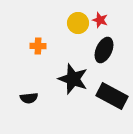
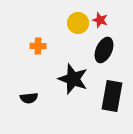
black rectangle: rotated 72 degrees clockwise
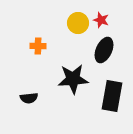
red star: moved 1 px right
black star: rotated 24 degrees counterclockwise
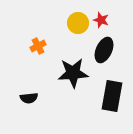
orange cross: rotated 28 degrees counterclockwise
black star: moved 6 px up
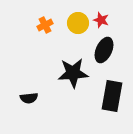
orange cross: moved 7 px right, 21 px up
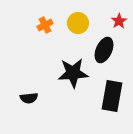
red star: moved 18 px right, 1 px down; rotated 21 degrees clockwise
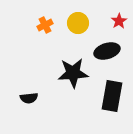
black ellipse: moved 3 px right, 1 px down; rotated 50 degrees clockwise
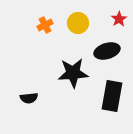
red star: moved 2 px up
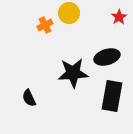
red star: moved 2 px up
yellow circle: moved 9 px left, 10 px up
black ellipse: moved 6 px down
black semicircle: rotated 72 degrees clockwise
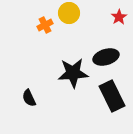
black ellipse: moved 1 px left
black rectangle: rotated 36 degrees counterclockwise
